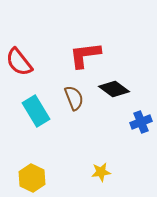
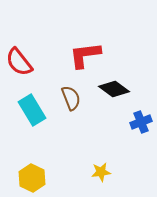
brown semicircle: moved 3 px left
cyan rectangle: moved 4 px left, 1 px up
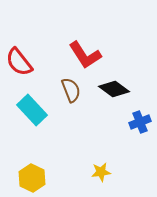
red L-shape: rotated 116 degrees counterclockwise
brown semicircle: moved 8 px up
cyan rectangle: rotated 12 degrees counterclockwise
blue cross: moved 1 px left
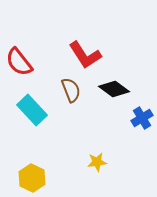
blue cross: moved 2 px right, 4 px up; rotated 10 degrees counterclockwise
yellow star: moved 4 px left, 10 px up
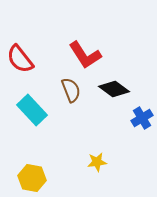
red semicircle: moved 1 px right, 3 px up
yellow hexagon: rotated 16 degrees counterclockwise
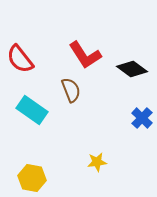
black diamond: moved 18 px right, 20 px up
cyan rectangle: rotated 12 degrees counterclockwise
blue cross: rotated 15 degrees counterclockwise
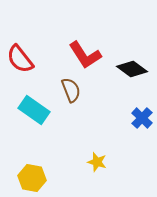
cyan rectangle: moved 2 px right
yellow star: rotated 24 degrees clockwise
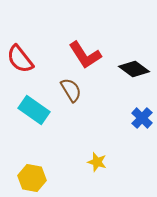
black diamond: moved 2 px right
brown semicircle: rotated 10 degrees counterclockwise
